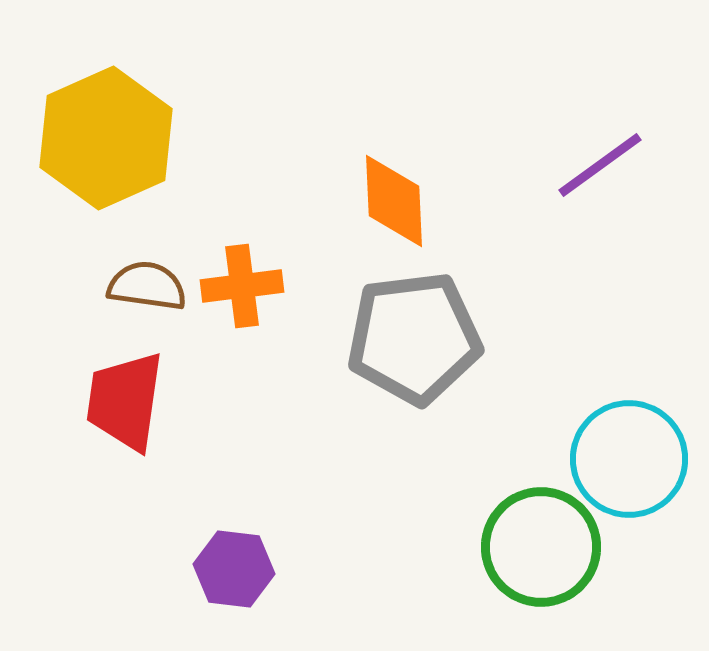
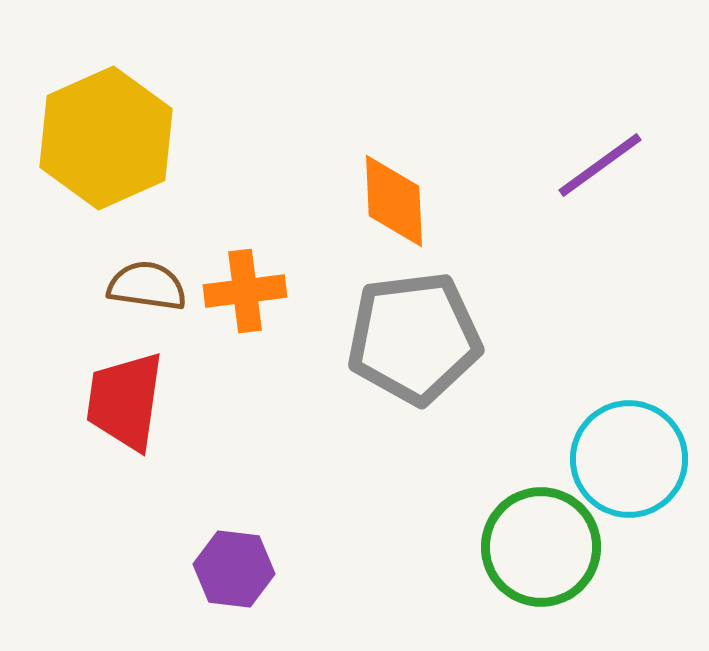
orange cross: moved 3 px right, 5 px down
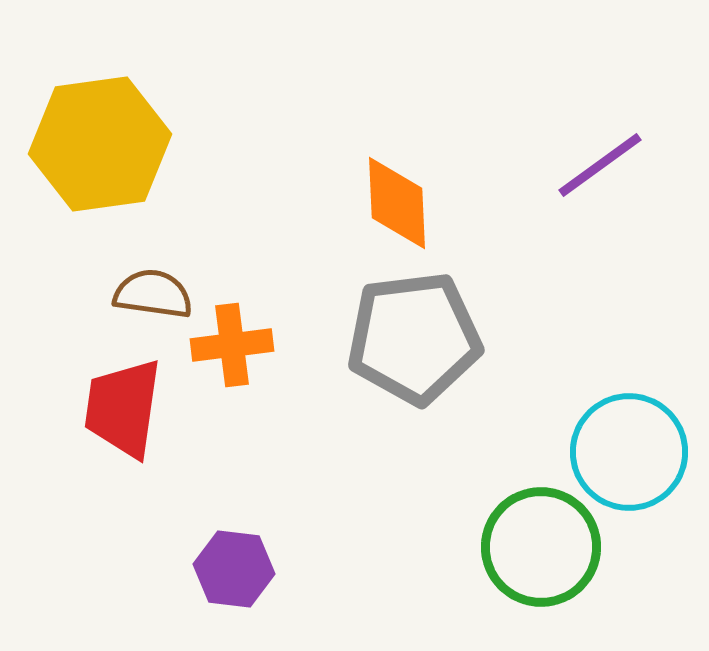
yellow hexagon: moved 6 px left, 6 px down; rotated 16 degrees clockwise
orange diamond: moved 3 px right, 2 px down
brown semicircle: moved 6 px right, 8 px down
orange cross: moved 13 px left, 54 px down
red trapezoid: moved 2 px left, 7 px down
cyan circle: moved 7 px up
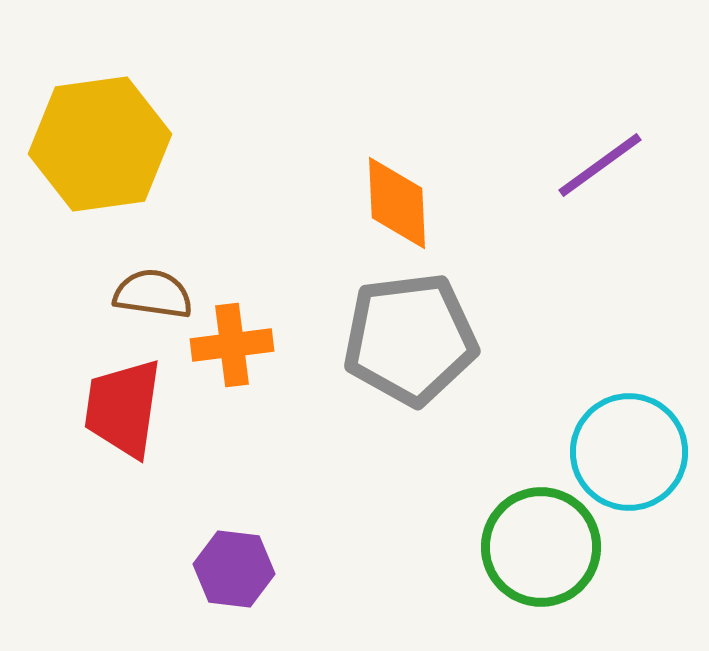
gray pentagon: moved 4 px left, 1 px down
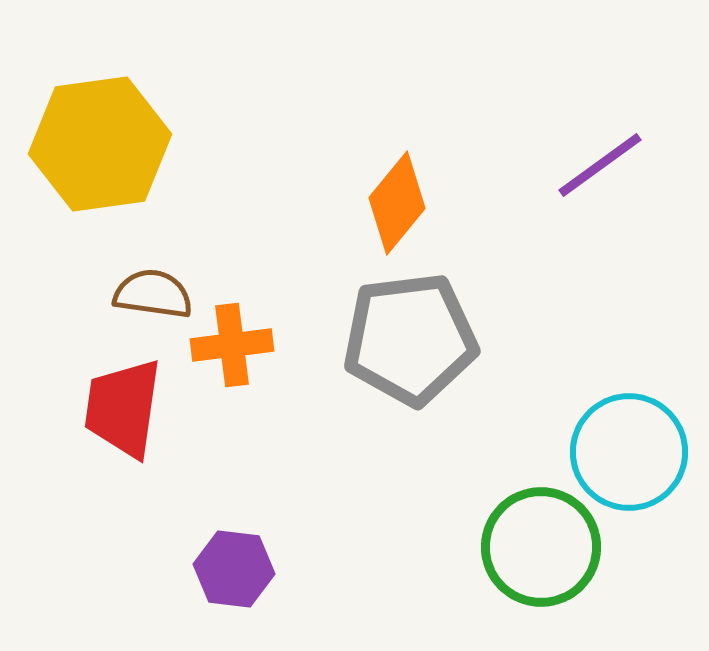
orange diamond: rotated 42 degrees clockwise
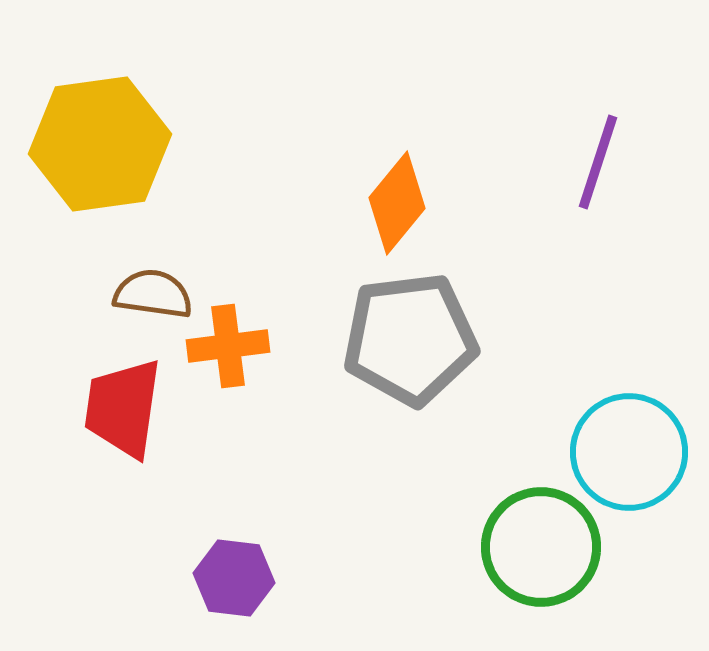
purple line: moved 2 px left, 3 px up; rotated 36 degrees counterclockwise
orange cross: moved 4 px left, 1 px down
purple hexagon: moved 9 px down
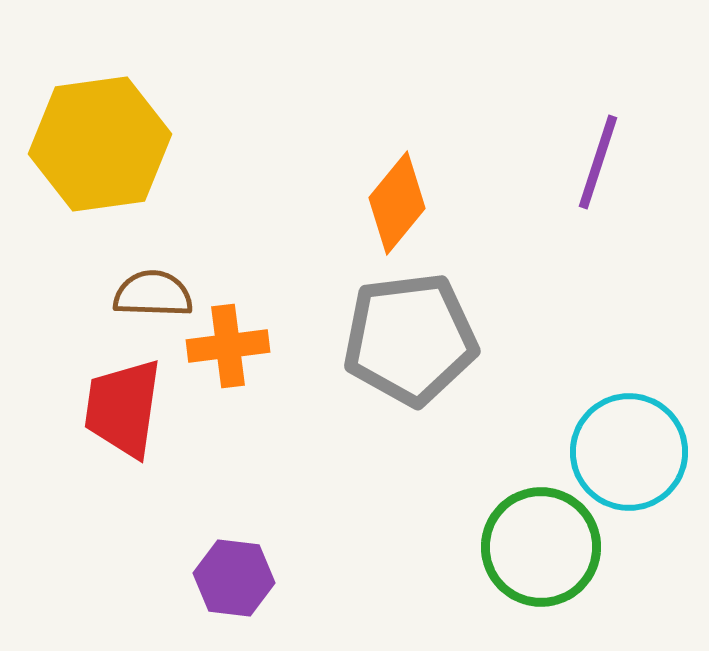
brown semicircle: rotated 6 degrees counterclockwise
